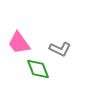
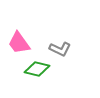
green diamond: moved 1 px left; rotated 55 degrees counterclockwise
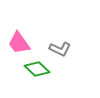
green diamond: rotated 30 degrees clockwise
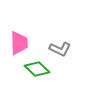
pink trapezoid: rotated 145 degrees counterclockwise
